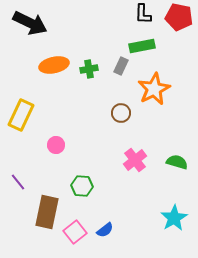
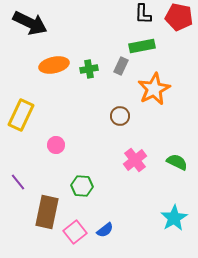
brown circle: moved 1 px left, 3 px down
green semicircle: rotated 10 degrees clockwise
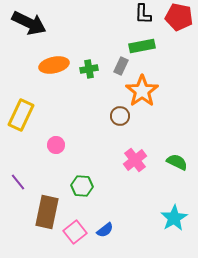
black arrow: moved 1 px left
orange star: moved 12 px left, 2 px down; rotated 8 degrees counterclockwise
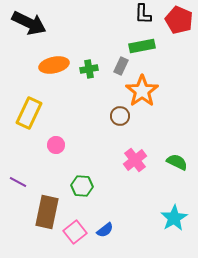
red pentagon: moved 3 px down; rotated 12 degrees clockwise
yellow rectangle: moved 8 px right, 2 px up
purple line: rotated 24 degrees counterclockwise
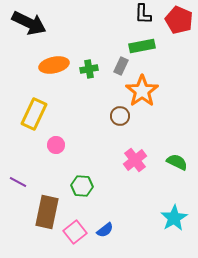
yellow rectangle: moved 5 px right, 1 px down
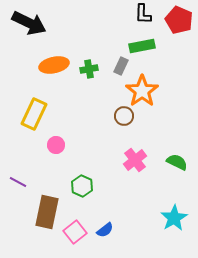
brown circle: moved 4 px right
green hexagon: rotated 20 degrees clockwise
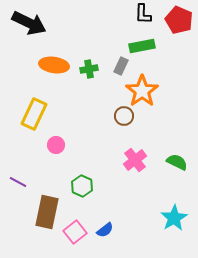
orange ellipse: rotated 20 degrees clockwise
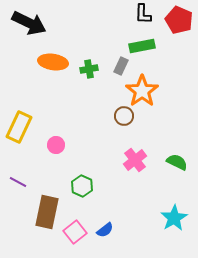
orange ellipse: moved 1 px left, 3 px up
yellow rectangle: moved 15 px left, 13 px down
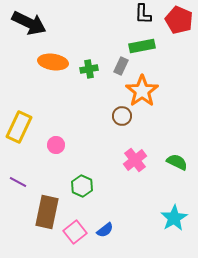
brown circle: moved 2 px left
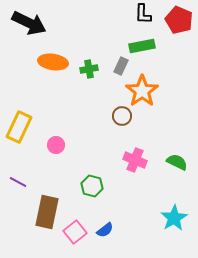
pink cross: rotated 30 degrees counterclockwise
green hexagon: moved 10 px right; rotated 10 degrees counterclockwise
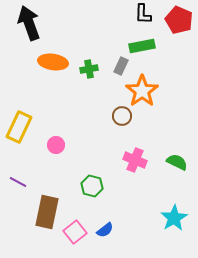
black arrow: rotated 136 degrees counterclockwise
